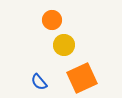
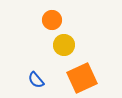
blue semicircle: moved 3 px left, 2 px up
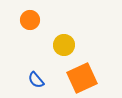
orange circle: moved 22 px left
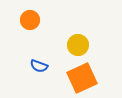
yellow circle: moved 14 px right
blue semicircle: moved 3 px right, 14 px up; rotated 30 degrees counterclockwise
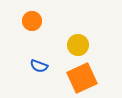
orange circle: moved 2 px right, 1 px down
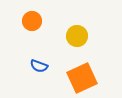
yellow circle: moved 1 px left, 9 px up
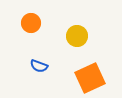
orange circle: moved 1 px left, 2 px down
orange square: moved 8 px right
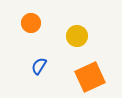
blue semicircle: rotated 102 degrees clockwise
orange square: moved 1 px up
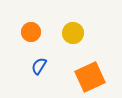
orange circle: moved 9 px down
yellow circle: moved 4 px left, 3 px up
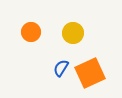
blue semicircle: moved 22 px right, 2 px down
orange square: moved 4 px up
